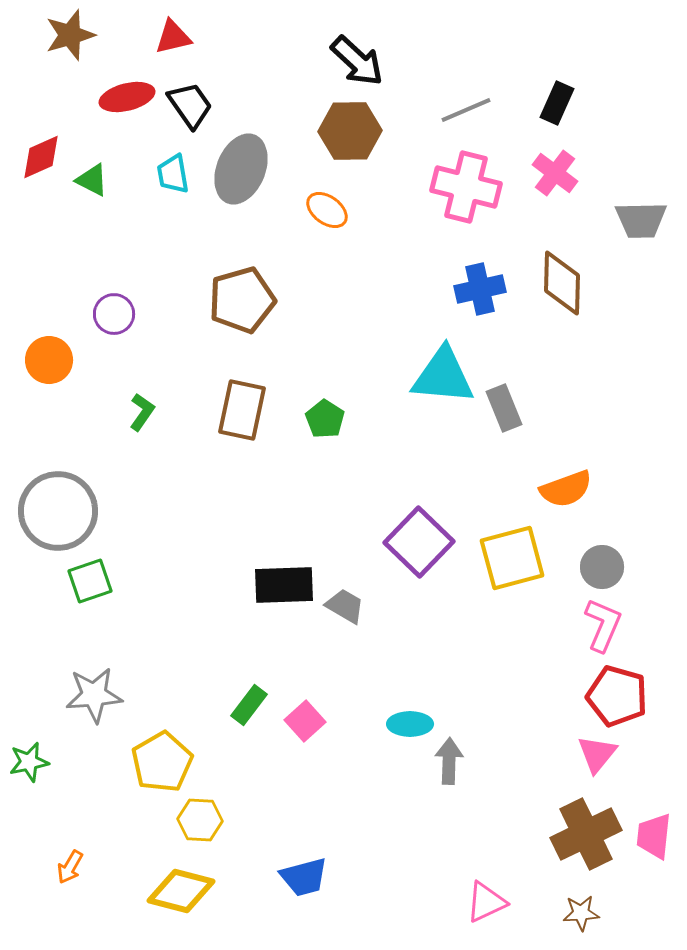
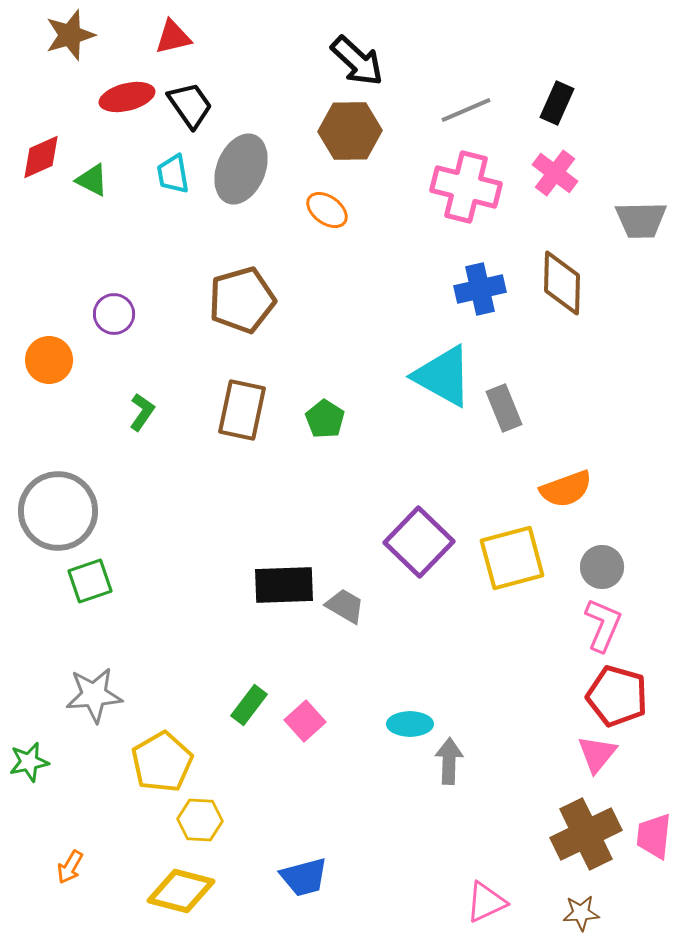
cyan triangle at (443, 376): rotated 24 degrees clockwise
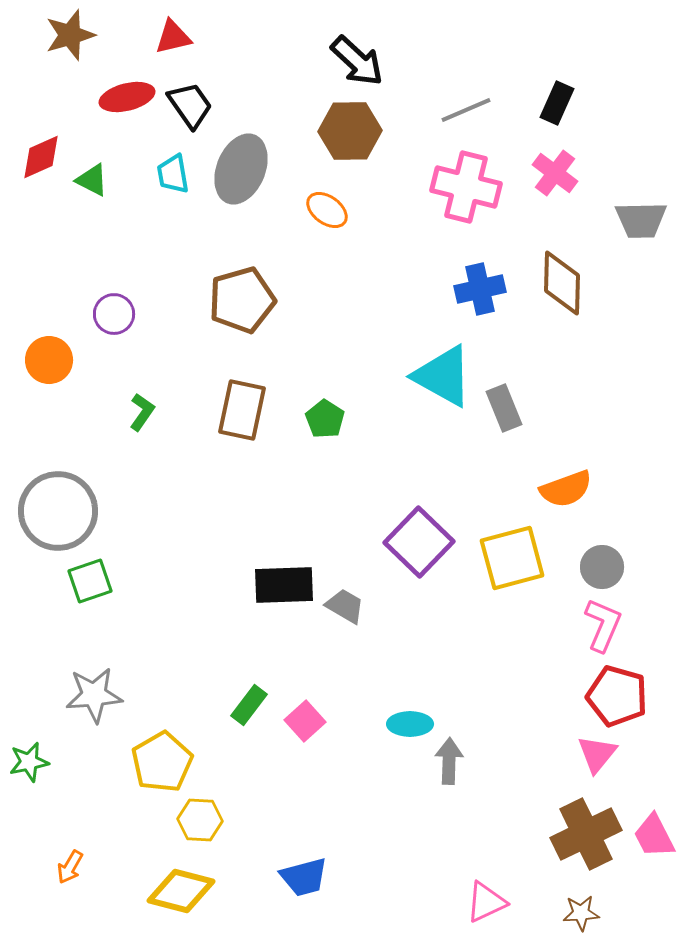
pink trapezoid at (654, 836): rotated 33 degrees counterclockwise
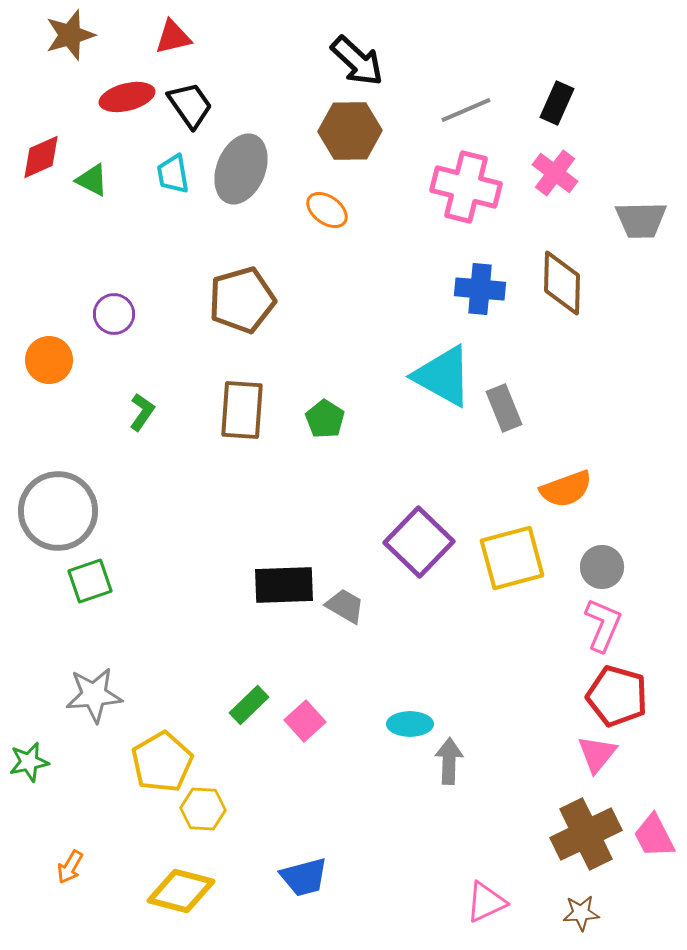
blue cross at (480, 289): rotated 18 degrees clockwise
brown rectangle at (242, 410): rotated 8 degrees counterclockwise
green rectangle at (249, 705): rotated 9 degrees clockwise
yellow hexagon at (200, 820): moved 3 px right, 11 px up
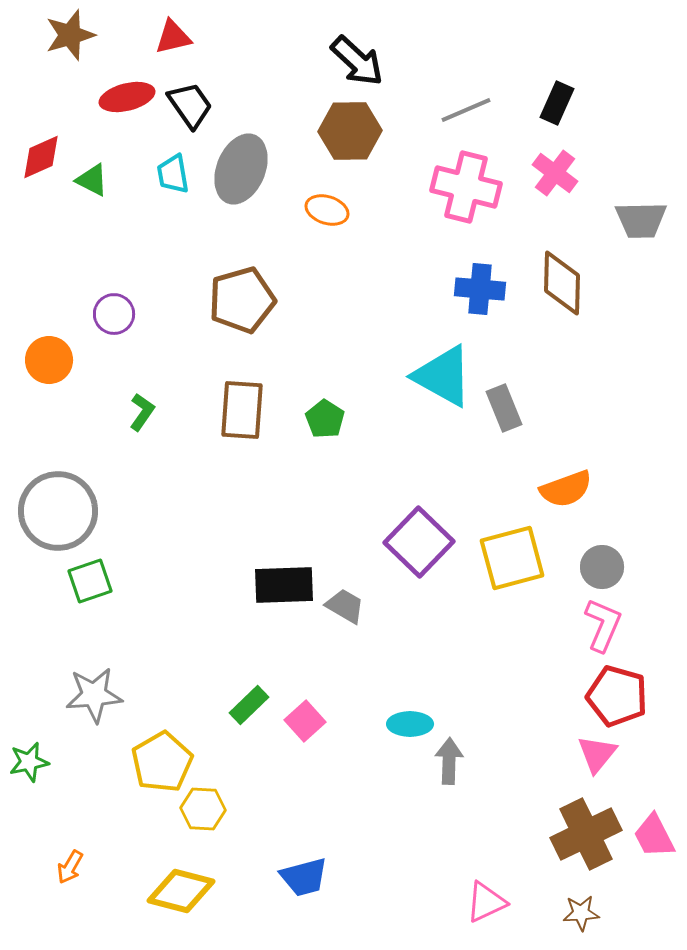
orange ellipse at (327, 210): rotated 18 degrees counterclockwise
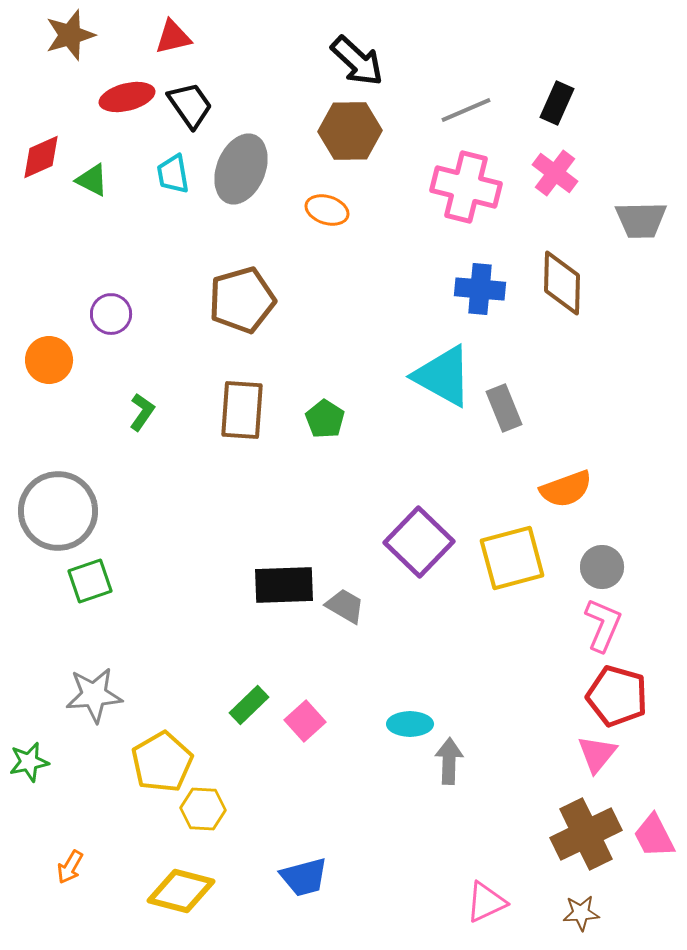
purple circle at (114, 314): moved 3 px left
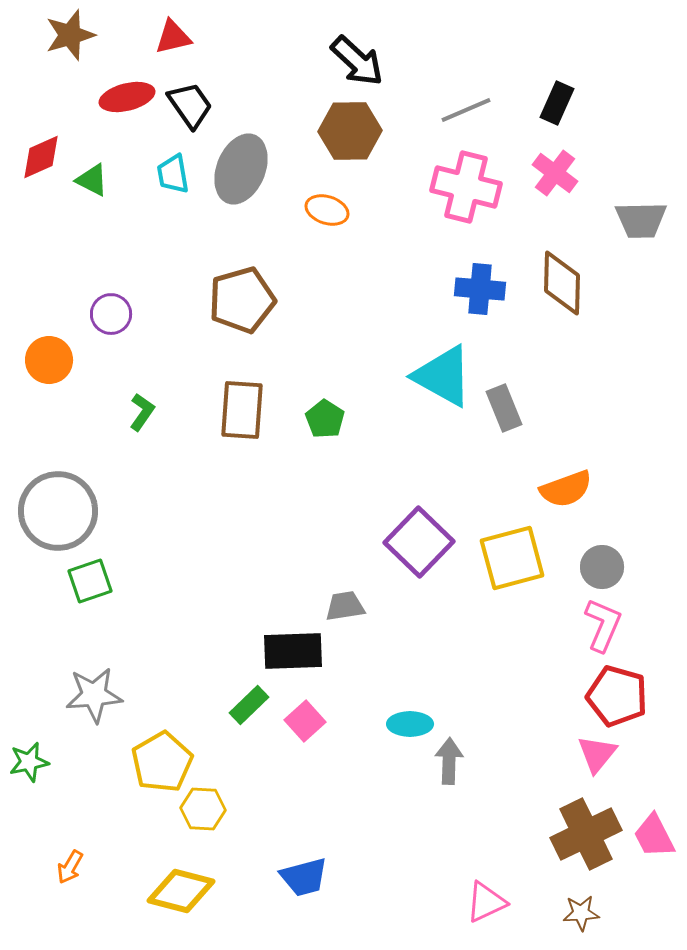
black rectangle at (284, 585): moved 9 px right, 66 px down
gray trapezoid at (345, 606): rotated 39 degrees counterclockwise
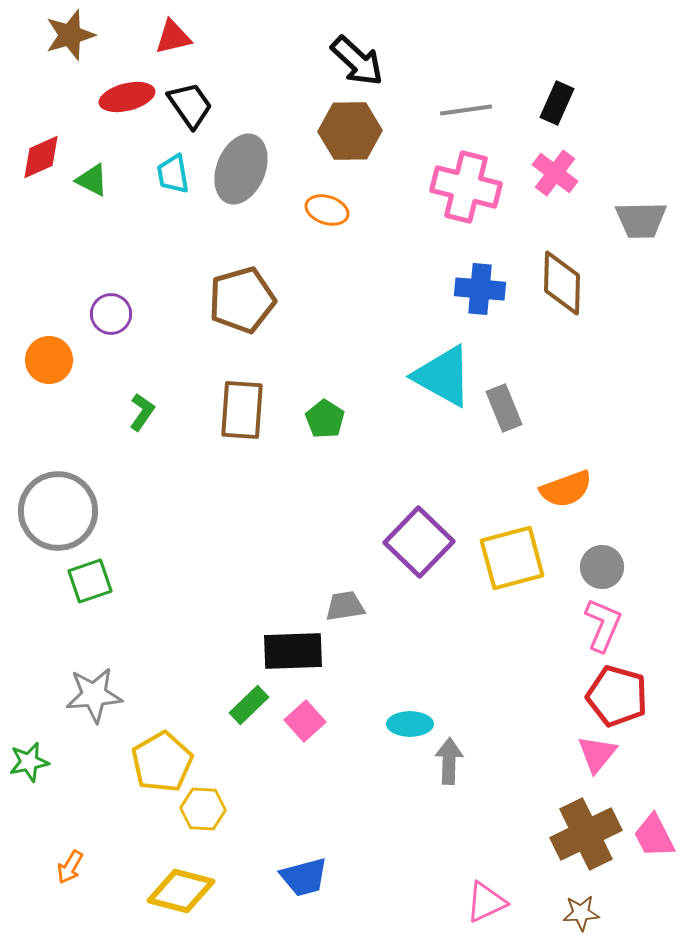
gray line at (466, 110): rotated 15 degrees clockwise
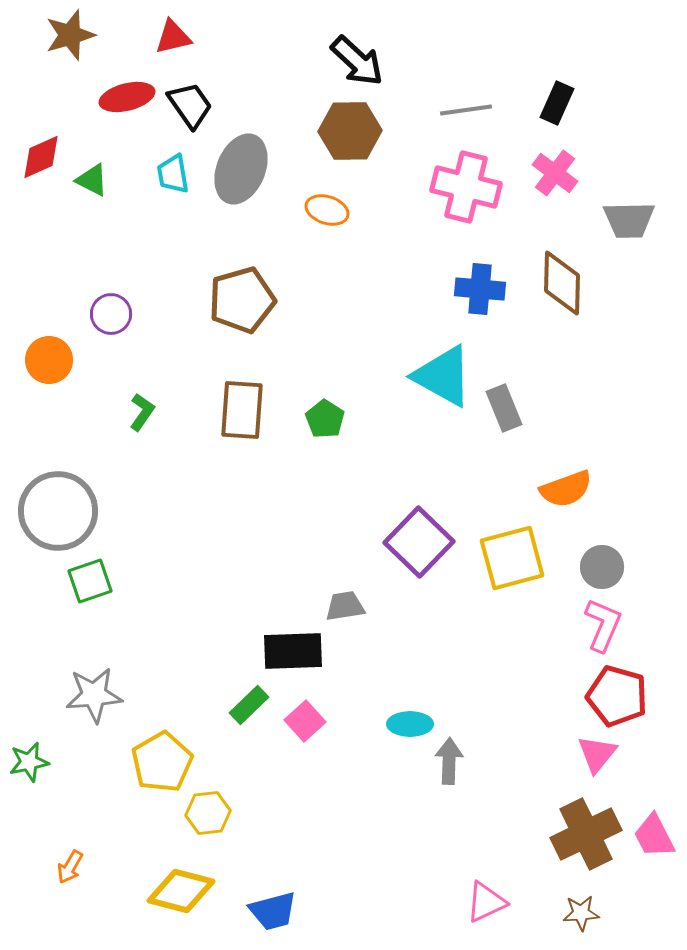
gray trapezoid at (641, 220): moved 12 px left
yellow hexagon at (203, 809): moved 5 px right, 4 px down; rotated 9 degrees counterclockwise
blue trapezoid at (304, 877): moved 31 px left, 34 px down
